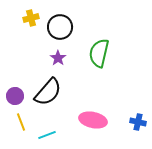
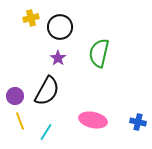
black semicircle: moved 1 px left, 1 px up; rotated 12 degrees counterclockwise
yellow line: moved 1 px left, 1 px up
cyan line: moved 1 px left, 3 px up; rotated 36 degrees counterclockwise
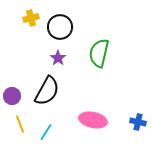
purple circle: moved 3 px left
yellow line: moved 3 px down
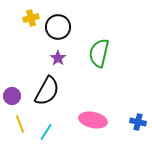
black circle: moved 2 px left
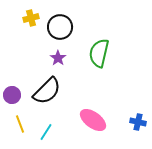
black circle: moved 2 px right
black semicircle: rotated 16 degrees clockwise
purple circle: moved 1 px up
pink ellipse: rotated 24 degrees clockwise
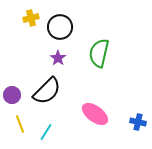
pink ellipse: moved 2 px right, 6 px up
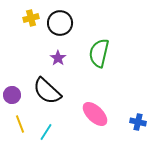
black circle: moved 4 px up
black semicircle: rotated 88 degrees clockwise
pink ellipse: rotated 8 degrees clockwise
